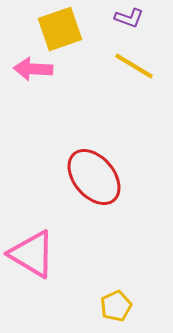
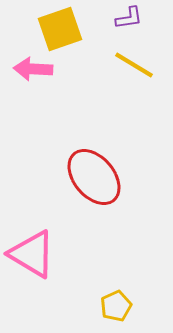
purple L-shape: rotated 28 degrees counterclockwise
yellow line: moved 1 px up
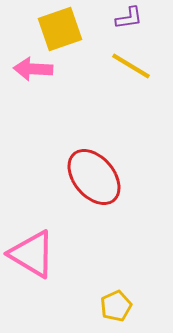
yellow line: moved 3 px left, 1 px down
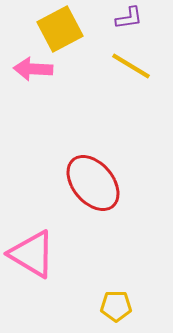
yellow square: rotated 9 degrees counterclockwise
red ellipse: moved 1 px left, 6 px down
yellow pentagon: rotated 24 degrees clockwise
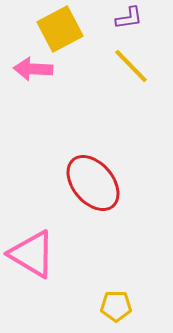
yellow line: rotated 15 degrees clockwise
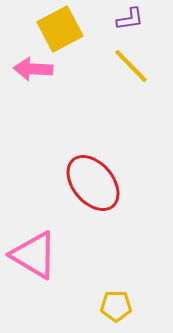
purple L-shape: moved 1 px right, 1 px down
pink triangle: moved 2 px right, 1 px down
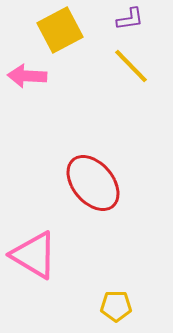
yellow square: moved 1 px down
pink arrow: moved 6 px left, 7 px down
